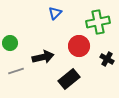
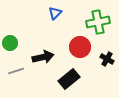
red circle: moved 1 px right, 1 px down
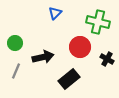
green cross: rotated 25 degrees clockwise
green circle: moved 5 px right
gray line: rotated 49 degrees counterclockwise
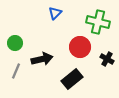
black arrow: moved 1 px left, 2 px down
black rectangle: moved 3 px right
